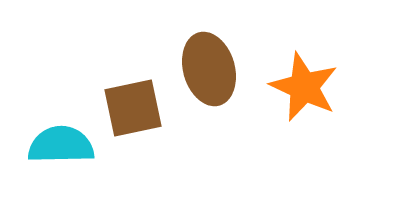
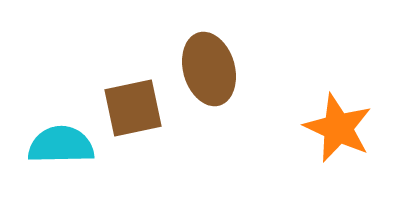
orange star: moved 34 px right, 41 px down
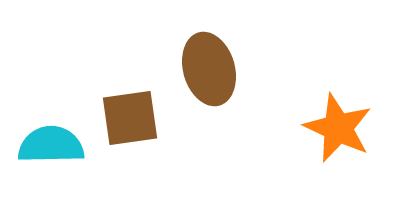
brown square: moved 3 px left, 10 px down; rotated 4 degrees clockwise
cyan semicircle: moved 10 px left
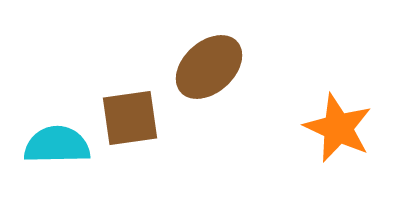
brown ellipse: moved 2 px up; rotated 64 degrees clockwise
cyan semicircle: moved 6 px right
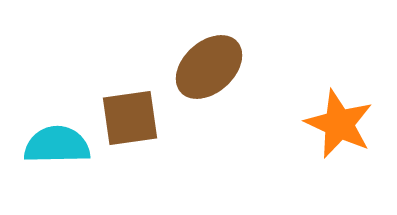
orange star: moved 1 px right, 4 px up
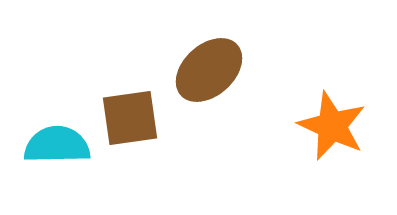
brown ellipse: moved 3 px down
orange star: moved 7 px left, 2 px down
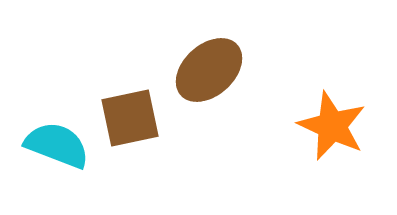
brown square: rotated 4 degrees counterclockwise
cyan semicircle: rotated 22 degrees clockwise
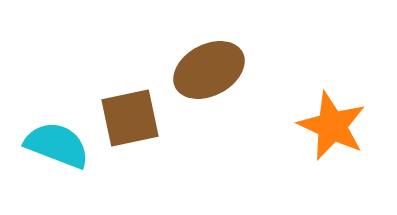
brown ellipse: rotated 14 degrees clockwise
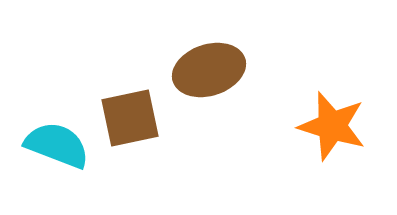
brown ellipse: rotated 10 degrees clockwise
orange star: rotated 8 degrees counterclockwise
